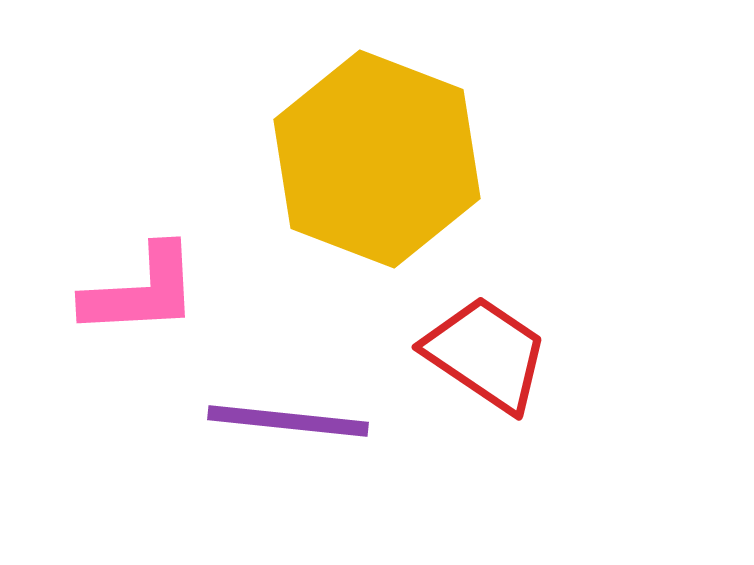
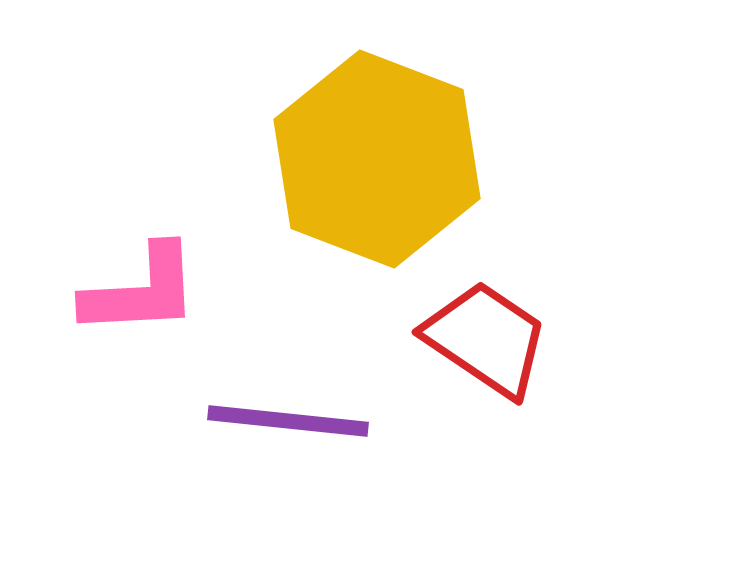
red trapezoid: moved 15 px up
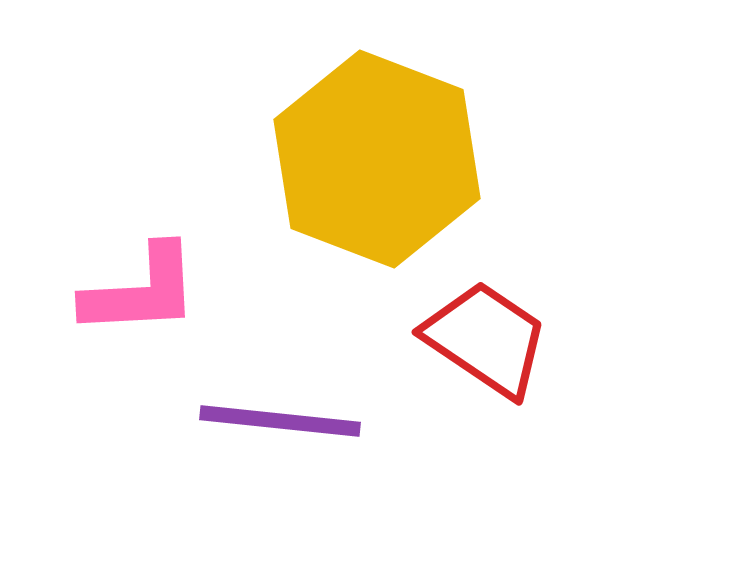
purple line: moved 8 px left
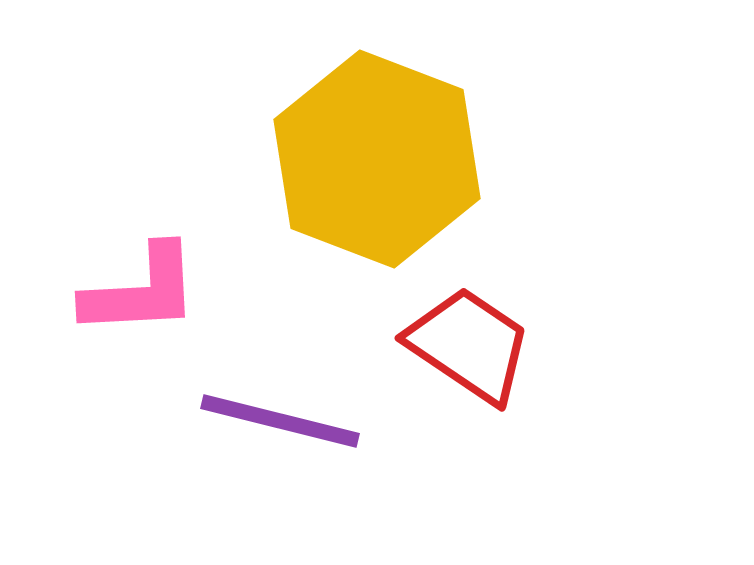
red trapezoid: moved 17 px left, 6 px down
purple line: rotated 8 degrees clockwise
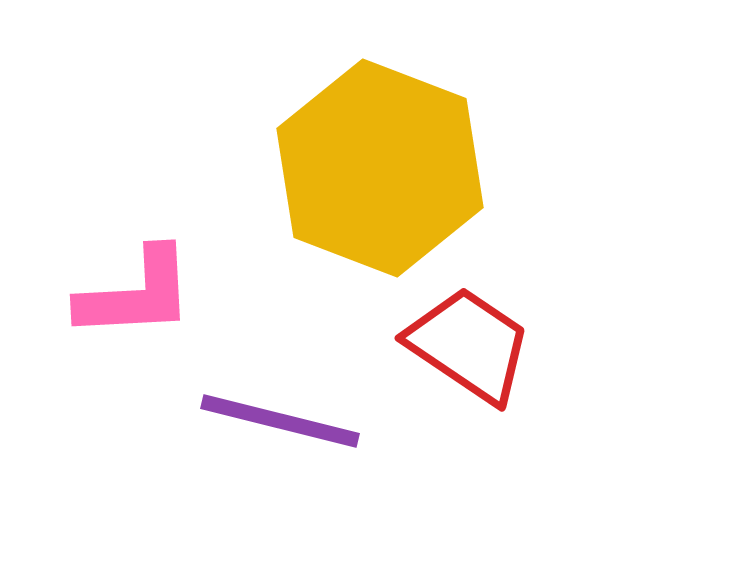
yellow hexagon: moved 3 px right, 9 px down
pink L-shape: moved 5 px left, 3 px down
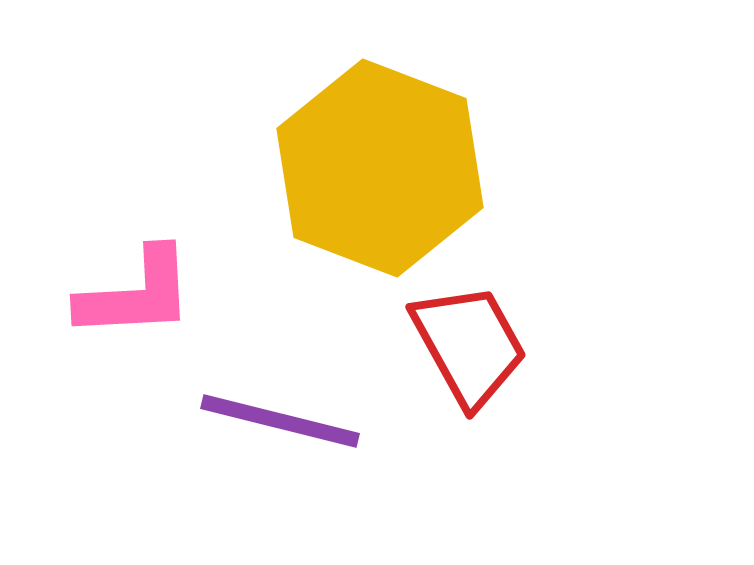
red trapezoid: rotated 27 degrees clockwise
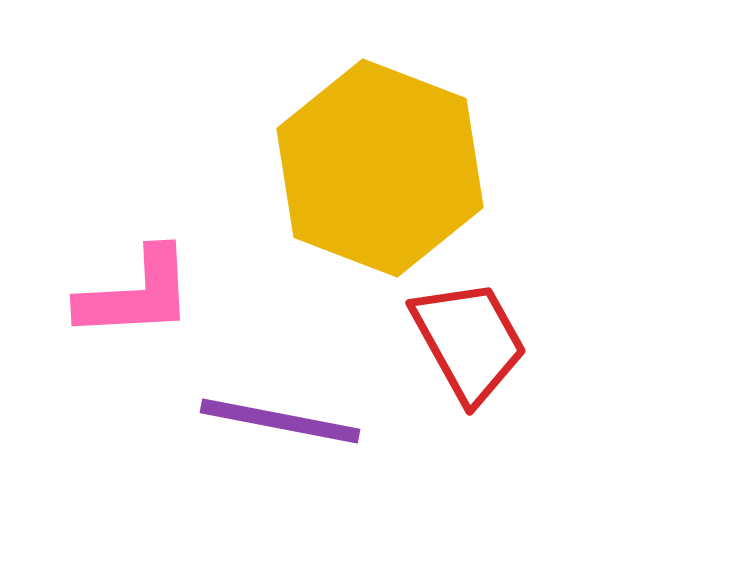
red trapezoid: moved 4 px up
purple line: rotated 3 degrees counterclockwise
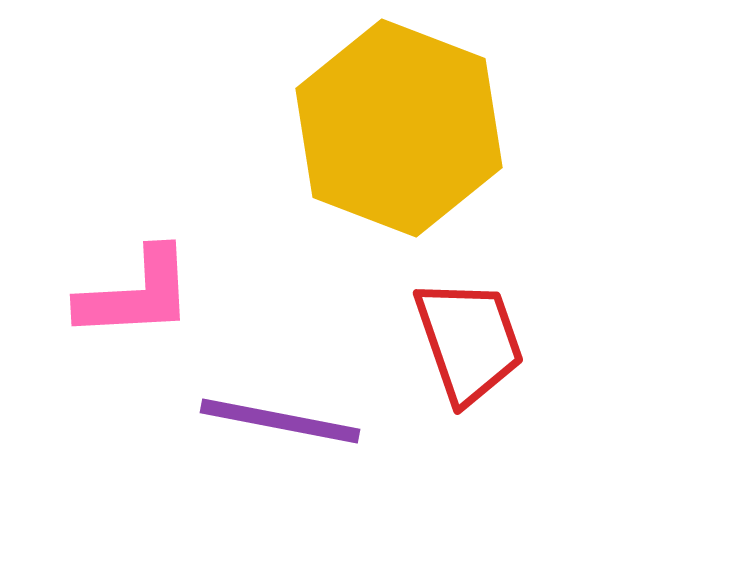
yellow hexagon: moved 19 px right, 40 px up
red trapezoid: rotated 10 degrees clockwise
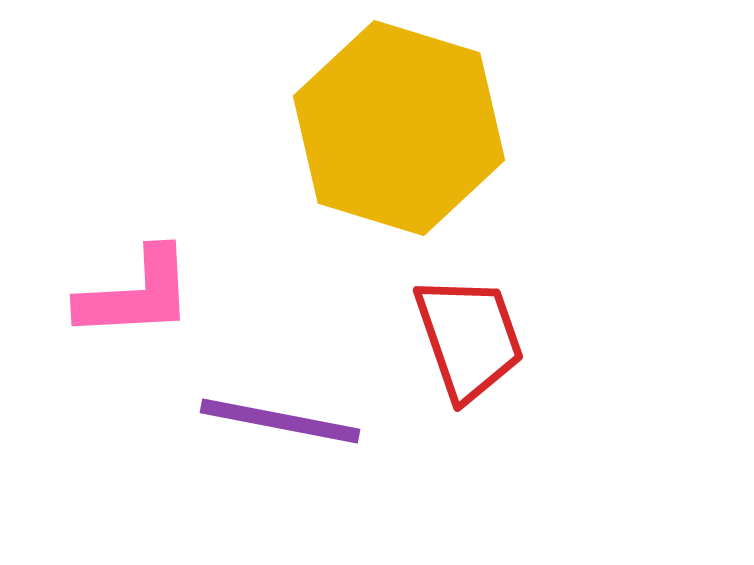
yellow hexagon: rotated 4 degrees counterclockwise
red trapezoid: moved 3 px up
